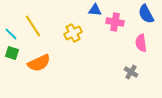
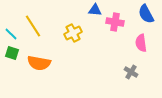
orange semicircle: rotated 35 degrees clockwise
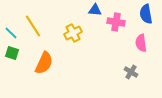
blue semicircle: rotated 18 degrees clockwise
pink cross: moved 1 px right
cyan line: moved 1 px up
orange semicircle: moved 5 px right; rotated 75 degrees counterclockwise
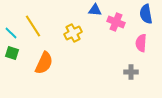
pink cross: rotated 12 degrees clockwise
pink semicircle: rotated 12 degrees clockwise
gray cross: rotated 32 degrees counterclockwise
